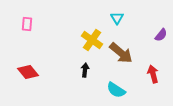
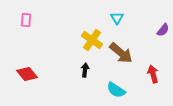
pink rectangle: moved 1 px left, 4 px up
purple semicircle: moved 2 px right, 5 px up
red diamond: moved 1 px left, 2 px down
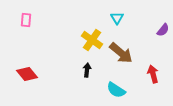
black arrow: moved 2 px right
